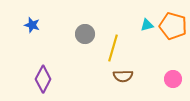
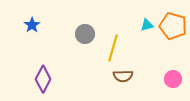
blue star: rotated 21 degrees clockwise
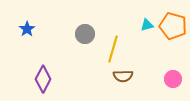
blue star: moved 5 px left, 4 px down
yellow line: moved 1 px down
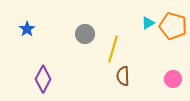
cyan triangle: moved 1 px right, 2 px up; rotated 16 degrees counterclockwise
brown semicircle: rotated 90 degrees clockwise
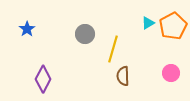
orange pentagon: rotated 28 degrees clockwise
pink circle: moved 2 px left, 6 px up
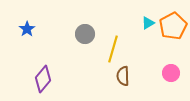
purple diamond: rotated 12 degrees clockwise
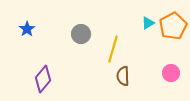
gray circle: moved 4 px left
